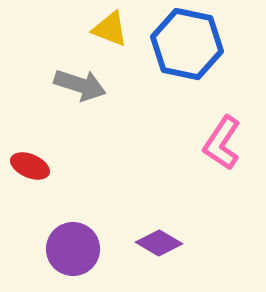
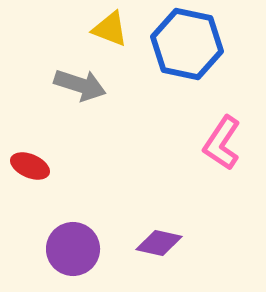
purple diamond: rotated 18 degrees counterclockwise
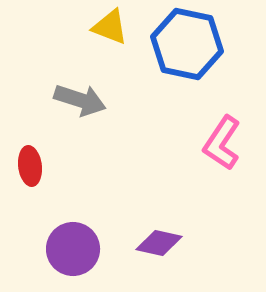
yellow triangle: moved 2 px up
gray arrow: moved 15 px down
red ellipse: rotated 60 degrees clockwise
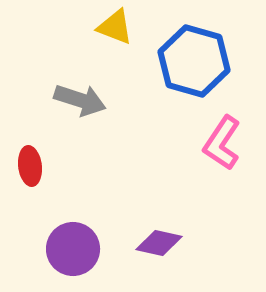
yellow triangle: moved 5 px right
blue hexagon: moved 7 px right, 17 px down; rotated 4 degrees clockwise
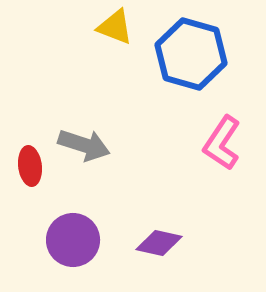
blue hexagon: moved 3 px left, 7 px up
gray arrow: moved 4 px right, 45 px down
purple circle: moved 9 px up
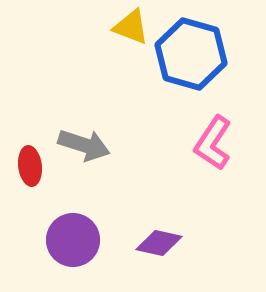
yellow triangle: moved 16 px right
pink L-shape: moved 9 px left
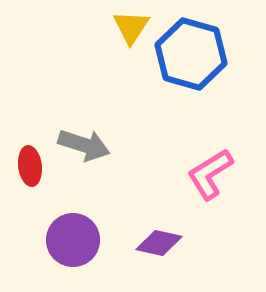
yellow triangle: rotated 42 degrees clockwise
pink L-shape: moved 3 px left, 31 px down; rotated 24 degrees clockwise
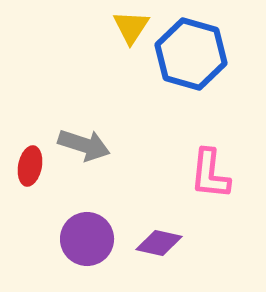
red ellipse: rotated 18 degrees clockwise
pink L-shape: rotated 52 degrees counterclockwise
purple circle: moved 14 px right, 1 px up
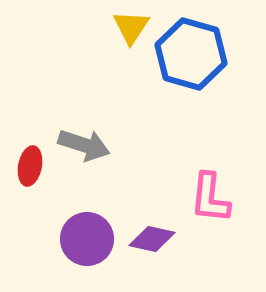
pink L-shape: moved 24 px down
purple diamond: moved 7 px left, 4 px up
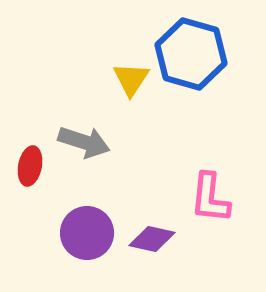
yellow triangle: moved 52 px down
gray arrow: moved 3 px up
purple circle: moved 6 px up
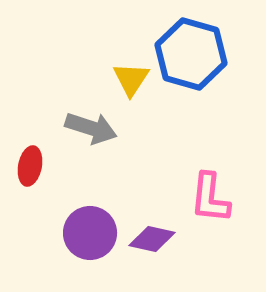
gray arrow: moved 7 px right, 14 px up
purple circle: moved 3 px right
